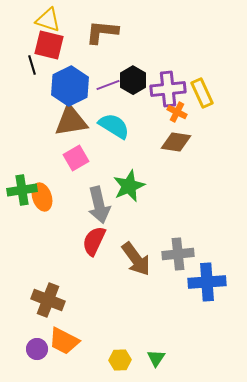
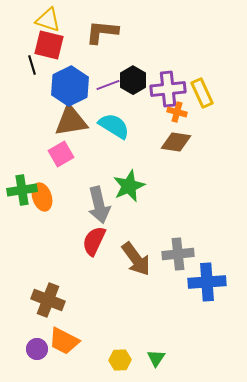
orange cross: rotated 12 degrees counterclockwise
pink square: moved 15 px left, 4 px up
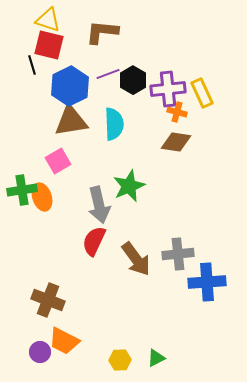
purple line: moved 11 px up
cyan semicircle: moved 2 px up; rotated 56 degrees clockwise
pink square: moved 3 px left, 7 px down
purple circle: moved 3 px right, 3 px down
green triangle: rotated 30 degrees clockwise
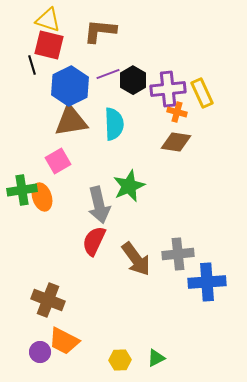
brown L-shape: moved 2 px left, 1 px up
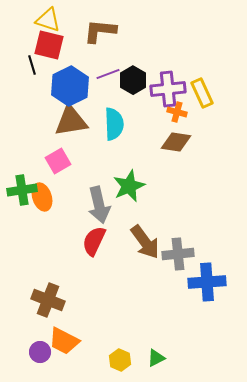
brown arrow: moved 9 px right, 17 px up
yellow hexagon: rotated 25 degrees clockwise
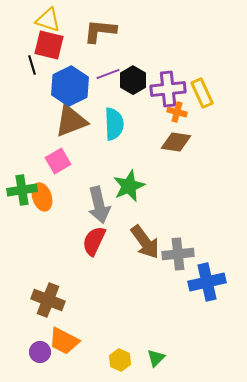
brown triangle: rotated 12 degrees counterclockwise
blue cross: rotated 9 degrees counterclockwise
green triangle: rotated 18 degrees counterclockwise
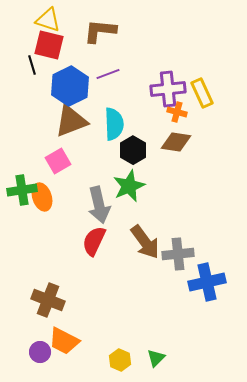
black hexagon: moved 70 px down
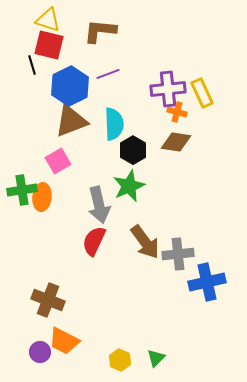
orange ellipse: rotated 24 degrees clockwise
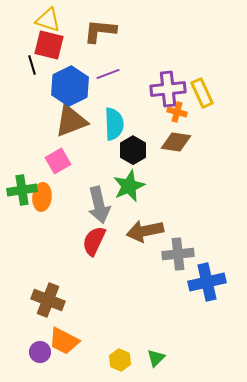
brown arrow: moved 11 px up; rotated 114 degrees clockwise
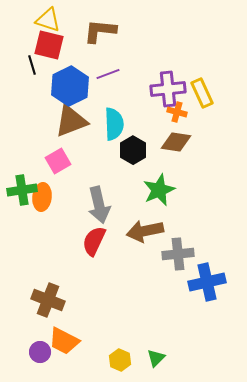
green star: moved 30 px right, 4 px down
